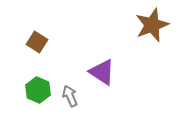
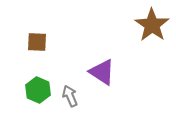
brown star: rotated 16 degrees counterclockwise
brown square: rotated 30 degrees counterclockwise
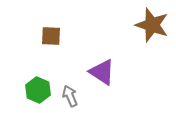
brown star: rotated 16 degrees counterclockwise
brown square: moved 14 px right, 6 px up
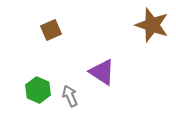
brown square: moved 6 px up; rotated 25 degrees counterclockwise
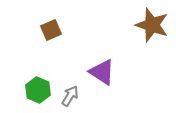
gray arrow: rotated 55 degrees clockwise
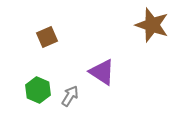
brown square: moved 4 px left, 7 px down
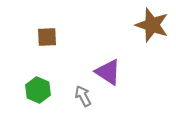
brown square: rotated 20 degrees clockwise
purple triangle: moved 6 px right
gray arrow: moved 13 px right; rotated 60 degrees counterclockwise
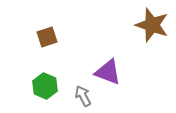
brown square: rotated 15 degrees counterclockwise
purple triangle: rotated 12 degrees counterclockwise
green hexagon: moved 7 px right, 4 px up
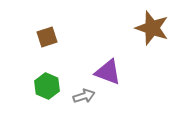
brown star: moved 3 px down
green hexagon: moved 2 px right
gray arrow: moved 1 px right; rotated 100 degrees clockwise
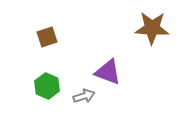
brown star: rotated 16 degrees counterclockwise
